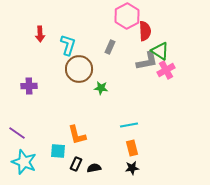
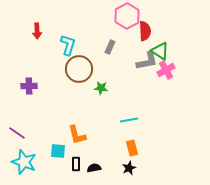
red arrow: moved 3 px left, 3 px up
cyan line: moved 5 px up
black rectangle: rotated 24 degrees counterclockwise
black star: moved 3 px left; rotated 16 degrees counterclockwise
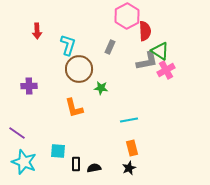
orange L-shape: moved 3 px left, 27 px up
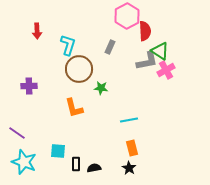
black star: rotated 16 degrees counterclockwise
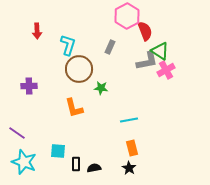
red semicircle: rotated 18 degrees counterclockwise
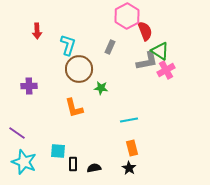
black rectangle: moved 3 px left
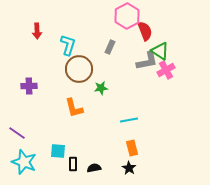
green star: rotated 16 degrees counterclockwise
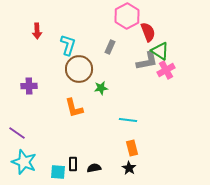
red semicircle: moved 3 px right, 1 px down
cyan line: moved 1 px left; rotated 18 degrees clockwise
cyan square: moved 21 px down
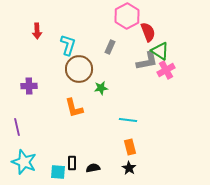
purple line: moved 6 px up; rotated 42 degrees clockwise
orange rectangle: moved 2 px left, 1 px up
black rectangle: moved 1 px left, 1 px up
black semicircle: moved 1 px left
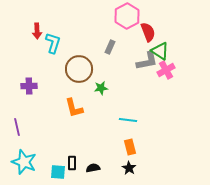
cyan L-shape: moved 15 px left, 2 px up
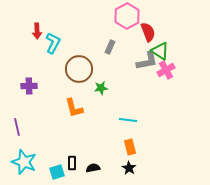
cyan L-shape: rotated 10 degrees clockwise
cyan square: moved 1 px left; rotated 21 degrees counterclockwise
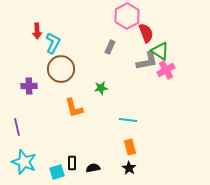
red semicircle: moved 2 px left, 1 px down
brown circle: moved 18 px left
